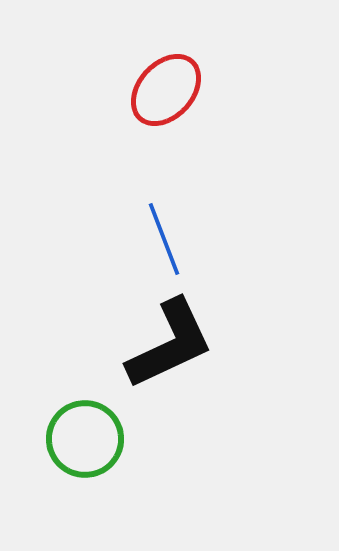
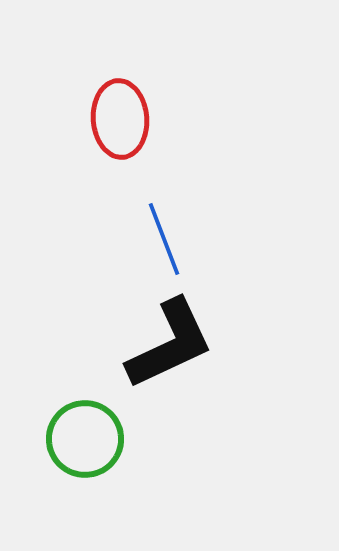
red ellipse: moved 46 px left, 29 px down; rotated 46 degrees counterclockwise
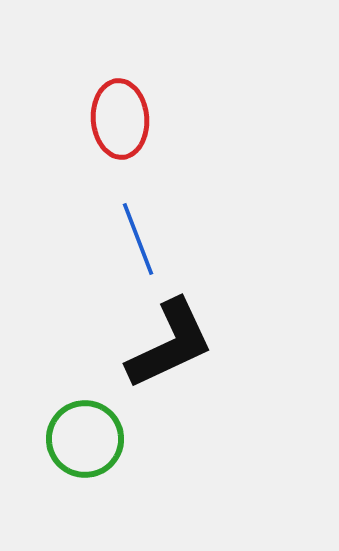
blue line: moved 26 px left
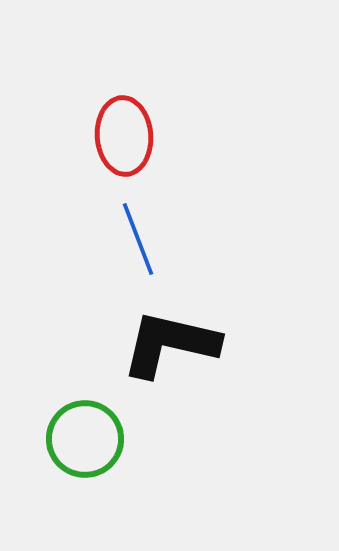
red ellipse: moved 4 px right, 17 px down
black L-shape: rotated 142 degrees counterclockwise
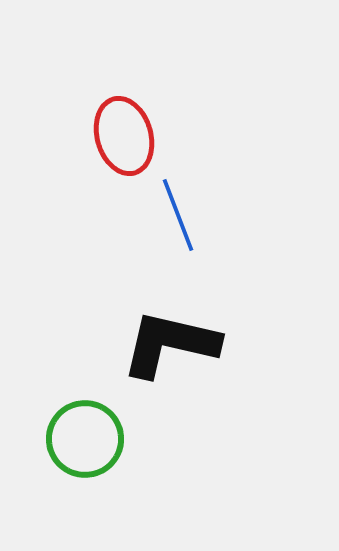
red ellipse: rotated 12 degrees counterclockwise
blue line: moved 40 px right, 24 px up
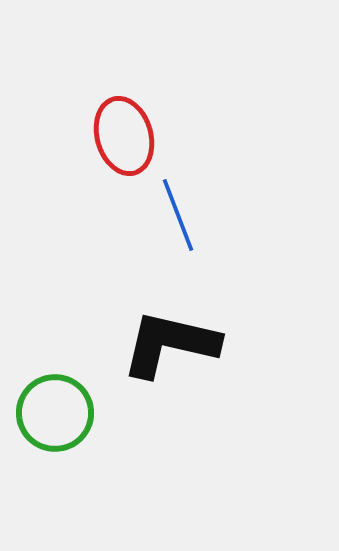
green circle: moved 30 px left, 26 px up
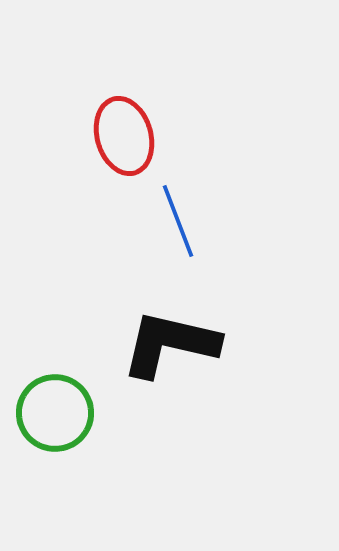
blue line: moved 6 px down
